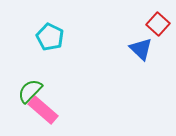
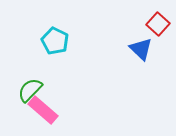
cyan pentagon: moved 5 px right, 4 px down
green semicircle: moved 1 px up
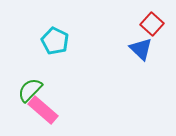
red square: moved 6 px left
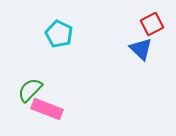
red square: rotated 20 degrees clockwise
cyan pentagon: moved 4 px right, 7 px up
pink rectangle: moved 4 px right, 1 px up; rotated 20 degrees counterclockwise
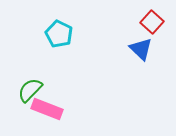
red square: moved 2 px up; rotated 20 degrees counterclockwise
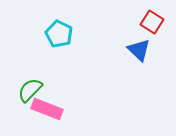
red square: rotated 10 degrees counterclockwise
blue triangle: moved 2 px left, 1 px down
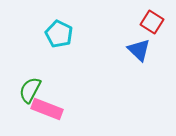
green semicircle: rotated 16 degrees counterclockwise
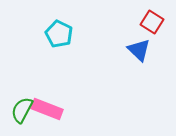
green semicircle: moved 8 px left, 20 px down
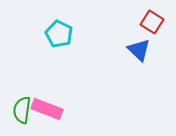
green semicircle: rotated 20 degrees counterclockwise
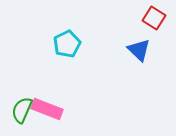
red square: moved 2 px right, 4 px up
cyan pentagon: moved 8 px right, 10 px down; rotated 20 degrees clockwise
green semicircle: rotated 16 degrees clockwise
